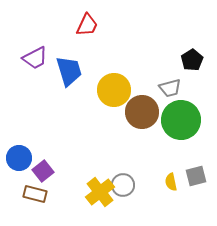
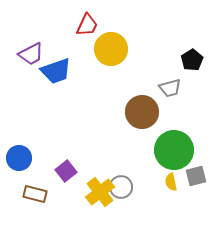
purple trapezoid: moved 4 px left, 4 px up
blue trapezoid: moved 13 px left; rotated 88 degrees clockwise
yellow circle: moved 3 px left, 41 px up
green circle: moved 7 px left, 30 px down
purple square: moved 23 px right
gray circle: moved 2 px left, 2 px down
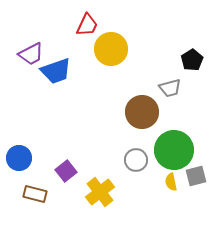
gray circle: moved 15 px right, 27 px up
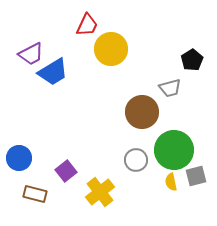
blue trapezoid: moved 3 px left, 1 px down; rotated 12 degrees counterclockwise
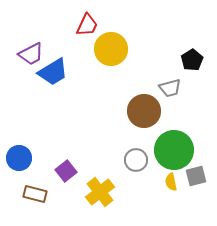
brown circle: moved 2 px right, 1 px up
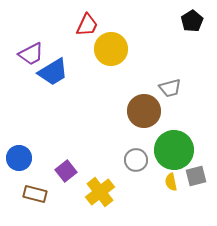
black pentagon: moved 39 px up
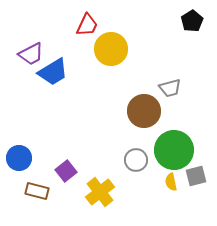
brown rectangle: moved 2 px right, 3 px up
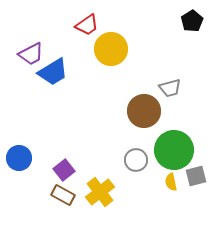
red trapezoid: rotated 30 degrees clockwise
purple square: moved 2 px left, 1 px up
brown rectangle: moved 26 px right, 4 px down; rotated 15 degrees clockwise
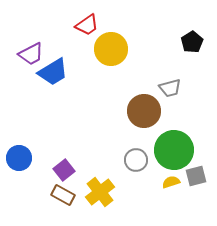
black pentagon: moved 21 px down
yellow semicircle: rotated 84 degrees clockwise
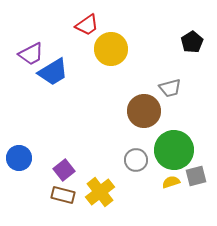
brown rectangle: rotated 15 degrees counterclockwise
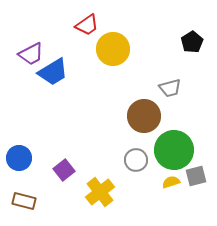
yellow circle: moved 2 px right
brown circle: moved 5 px down
brown rectangle: moved 39 px left, 6 px down
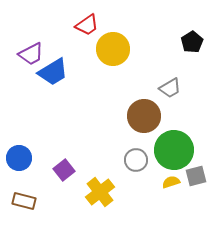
gray trapezoid: rotated 15 degrees counterclockwise
